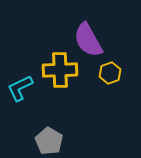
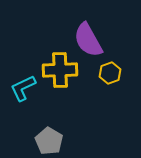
cyan L-shape: moved 3 px right
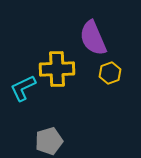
purple semicircle: moved 5 px right, 2 px up; rotated 6 degrees clockwise
yellow cross: moved 3 px left, 1 px up
gray pentagon: rotated 24 degrees clockwise
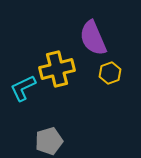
yellow cross: rotated 12 degrees counterclockwise
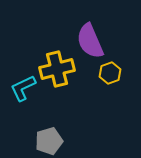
purple semicircle: moved 3 px left, 3 px down
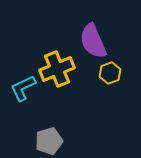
purple semicircle: moved 3 px right
yellow cross: rotated 8 degrees counterclockwise
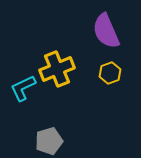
purple semicircle: moved 13 px right, 10 px up
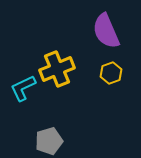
yellow hexagon: moved 1 px right
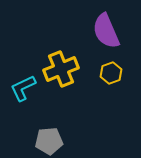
yellow cross: moved 4 px right
gray pentagon: rotated 12 degrees clockwise
